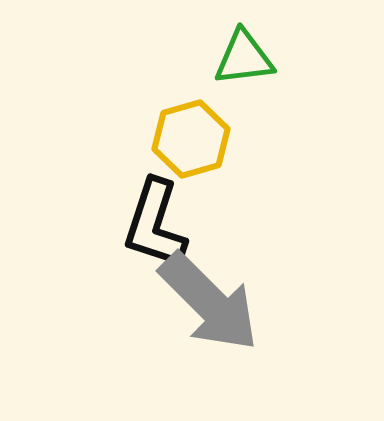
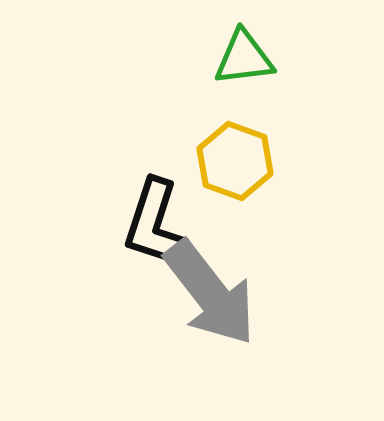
yellow hexagon: moved 44 px right, 22 px down; rotated 24 degrees counterclockwise
gray arrow: moved 1 px right, 9 px up; rotated 7 degrees clockwise
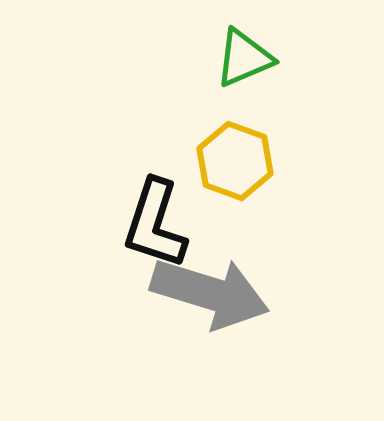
green triangle: rotated 16 degrees counterclockwise
gray arrow: rotated 35 degrees counterclockwise
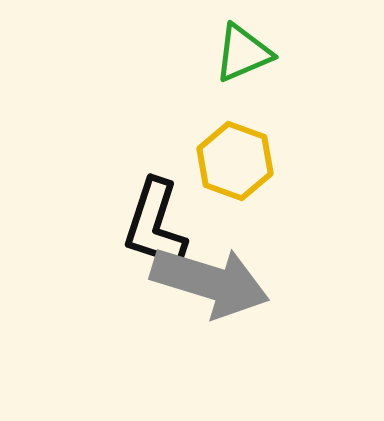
green triangle: moved 1 px left, 5 px up
gray arrow: moved 11 px up
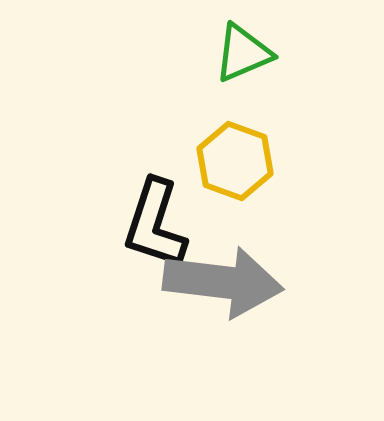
gray arrow: moved 13 px right; rotated 10 degrees counterclockwise
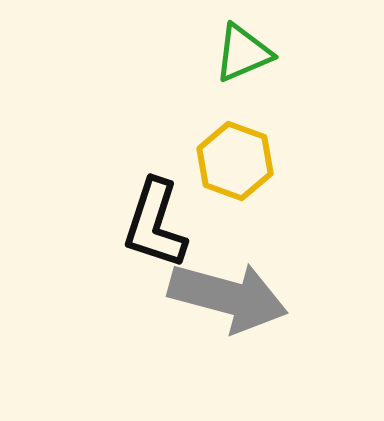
gray arrow: moved 5 px right, 15 px down; rotated 8 degrees clockwise
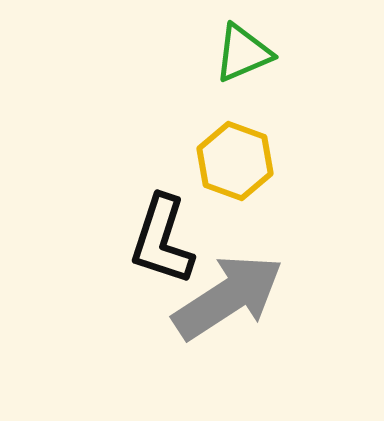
black L-shape: moved 7 px right, 16 px down
gray arrow: rotated 48 degrees counterclockwise
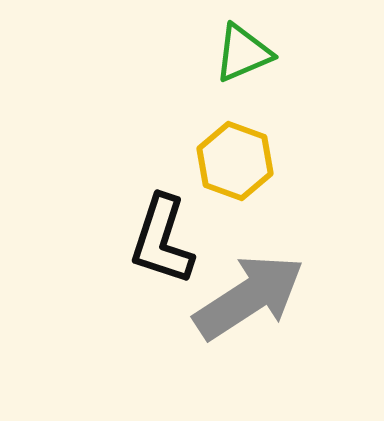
gray arrow: moved 21 px right
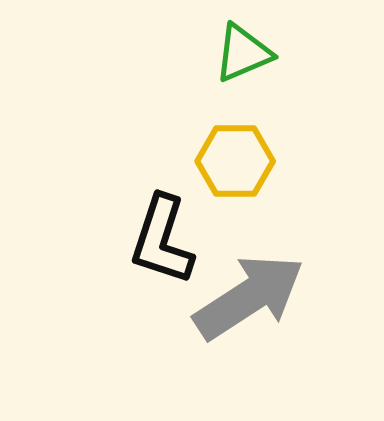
yellow hexagon: rotated 20 degrees counterclockwise
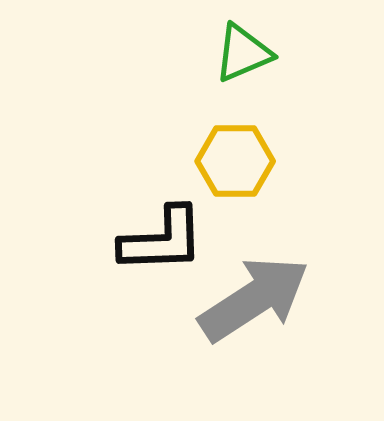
black L-shape: rotated 110 degrees counterclockwise
gray arrow: moved 5 px right, 2 px down
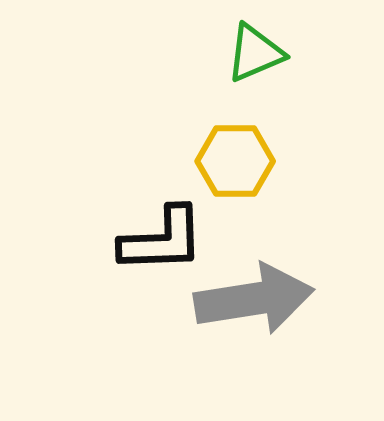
green triangle: moved 12 px right
gray arrow: rotated 24 degrees clockwise
